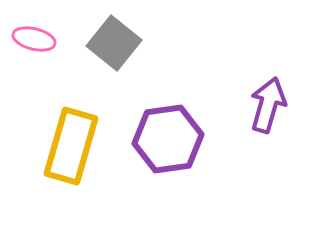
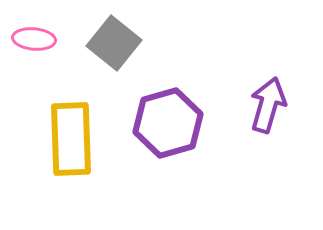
pink ellipse: rotated 9 degrees counterclockwise
purple hexagon: moved 16 px up; rotated 8 degrees counterclockwise
yellow rectangle: moved 7 px up; rotated 18 degrees counterclockwise
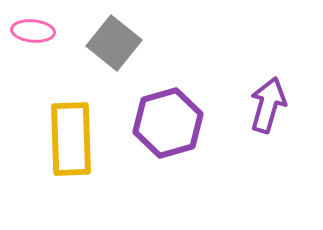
pink ellipse: moved 1 px left, 8 px up
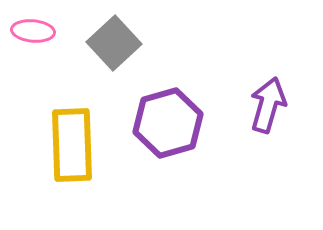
gray square: rotated 8 degrees clockwise
yellow rectangle: moved 1 px right, 6 px down
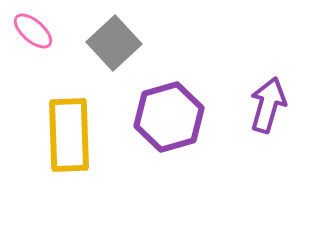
pink ellipse: rotated 36 degrees clockwise
purple hexagon: moved 1 px right, 6 px up
yellow rectangle: moved 3 px left, 10 px up
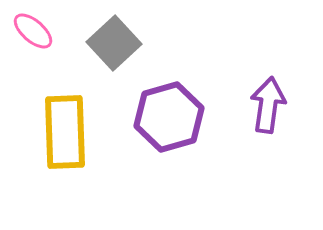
purple arrow: rotated 8 degrees counterclockwise
yellow rectangle: moved 4 px left, 3 px up
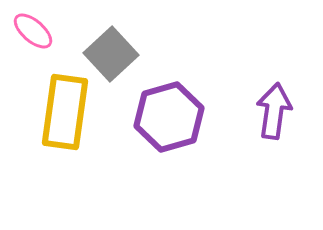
gray square: moved 3 px left, 11 px down
purple arrow: moved 6 px right, 6 px down
yellow rectangle: moved 20 px up; rotated 10 degrees clockwise
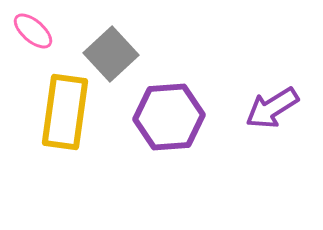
purple arrow: moved 2 px left, 3 px up; rotated 130 degrees counterclockwise
purple hexagon: rotated 12 degrees clockwise
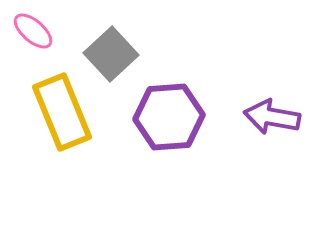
purple arrow: moved 9 px down; rotated 42 degrees clockwise
yellow rectangle: moved 3 px left; rotated 30 degrees counterclockwise
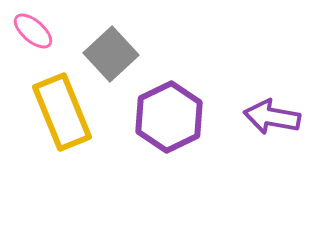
purple hexagon: rotated 22 degrees counterclockwise
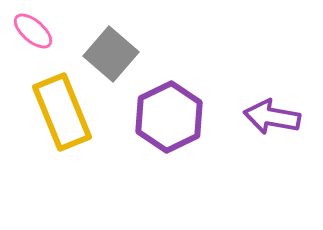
gray square: rotated 6 degrees counterclockwise
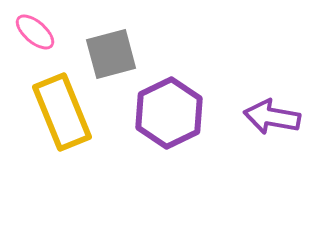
pink ellipse: moved 2 px right, 1 px down
gray square: rotated 34 degrees clockwise
purple hexagon: moved 4 px up
